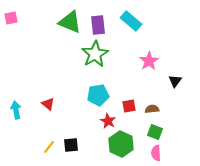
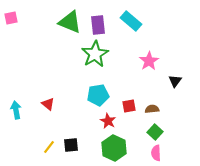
green square: rotated 21 degrees clockwise
green hexagon: moved 7 px left, 4 px down
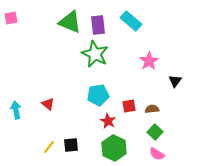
green star: rotated 16 degrees counterclockwise
pink semicircle: moved 1 px right, 1 px down; rotated 56 degrees counterclockwise
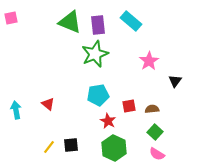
green star: rotated 24 degrees clockwise
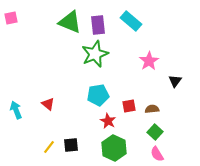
cyan arrow: rotated 12 degrees counterclockwise
pink semicircle: rotated 28 degrees clockwise
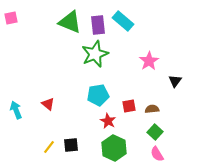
cyan rectangle: moved 8 px left
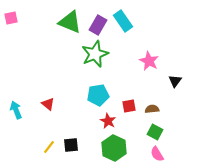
cyan rectangle: rotated 15 degrees clockwise
purple rectangle: rotated 36 degrees clockwise
pink star: rotated 12 degrees counterclockwise
green square: rotated 14 degrees counterclockwise
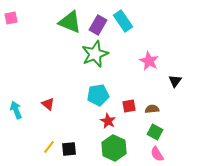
black square: moved 2 px left, 4 px down
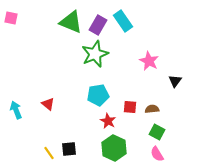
pink square: rotated 24 degrees clockwise
green triangle: moved 1 px right
red square: moved 1 px right, 1 px down; rotated 16 degrees clockwise
green square: moved 2 px right
yellow line: moved 6 px down; rotated 72 degrees counterclockwise
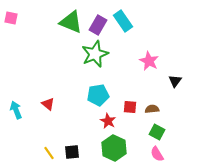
black square: moved 3 px right, 3 px down
